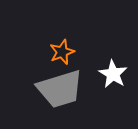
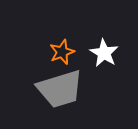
white star: moved 9 px left, 21 px up
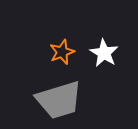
gray trapezoid: moved 1 px left, 11 px down
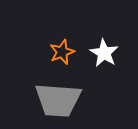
gray trapezoid: moved 1 px left; rotated 21 degrees clockwise
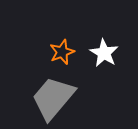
gray trapezoid: moved 5 px left, 2 px up; rotated 126 degrees clockwise
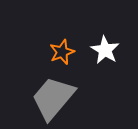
white star: moved 1 px right, 3 px up
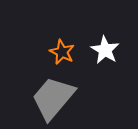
orange star: rotated 25 degrees counterclockwise
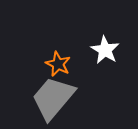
orange star: moved 4 px left, 12 px down
